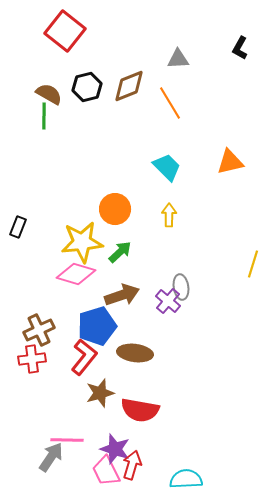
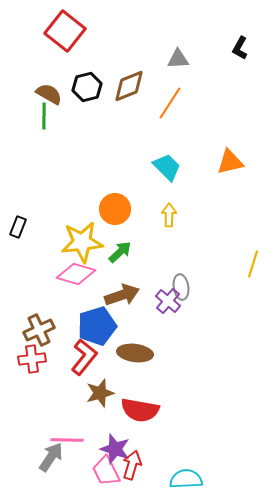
orange line: rotated 64 degrees clockwise
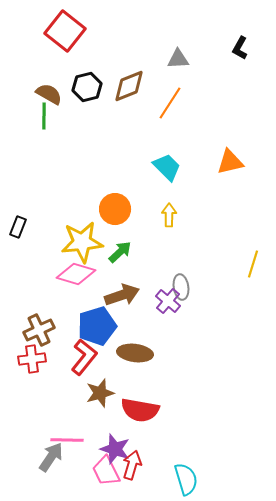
cyan semicircle: rotated 76 degrees clockwise
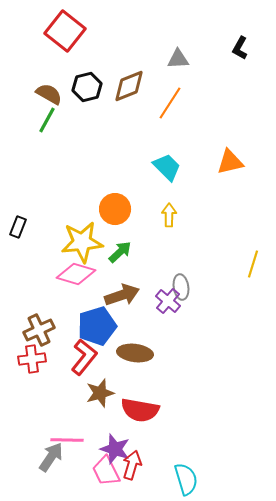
green line: moved 3 px right, 4 px down; rotated 28 degrees clockwise
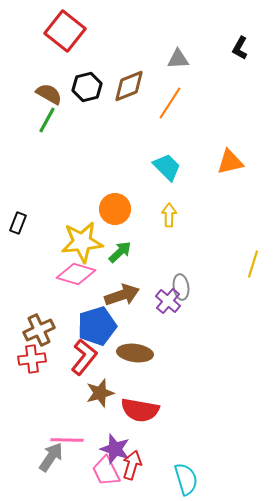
black rectangle: moved 4 px up
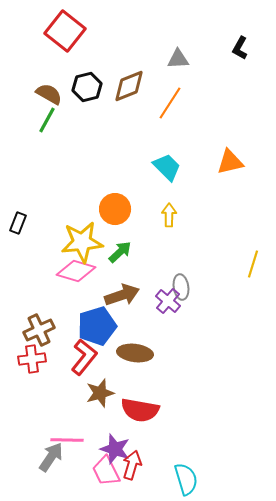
pink diamond: moved 3 px up
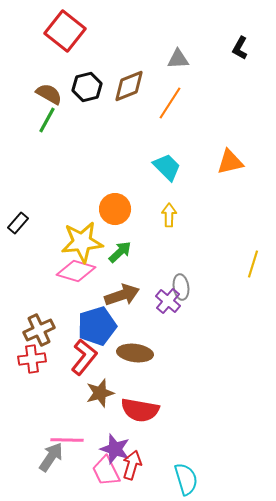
black rectangle: rotated 20 degrees clockwise
